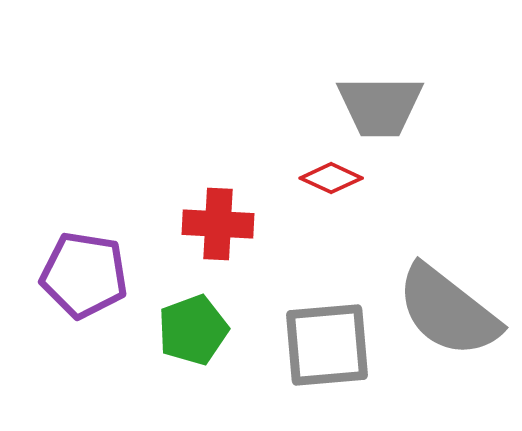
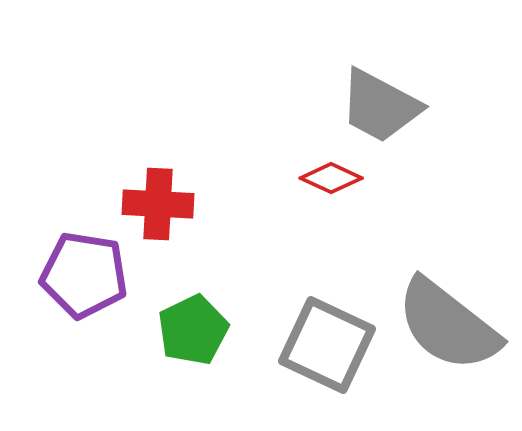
gray trapezoid: rotated 28 degrees clockwise
red cross: moved 60 px left, 20 px up
gray semicircle: moved 14 px down
green pentagon: rotated 6 degrees counterclockwise
gray square: rotated 30 degrees clockwise
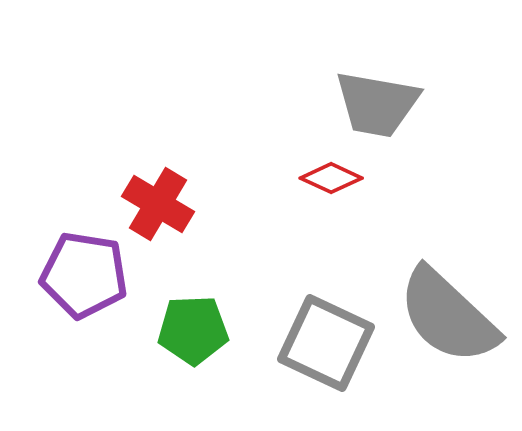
gray trapezoid: moved 3 px left, 2 px up; rotated 18 degrees counterclockwise
red cross: rotated 28 degrees clockwise
gray semicircle: moved 9 px up; rotated 5 degrees clockwise
green pentagon: rotated 24 degrees clockwise
gray square: moved 1 px left, 2 px up
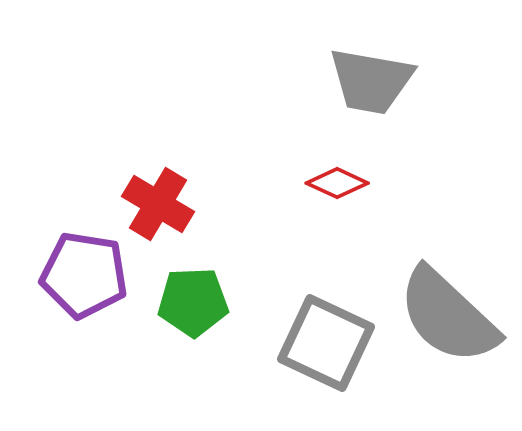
gray trapezoid: moved 6 px left, 23 px up
red diamond: moved 6 px right, 5 px down
green pentagon: moved 28 px up
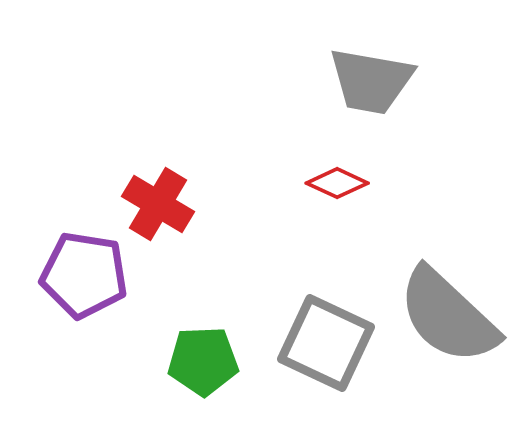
green pentagon: moved 10 px right, 59 px down
